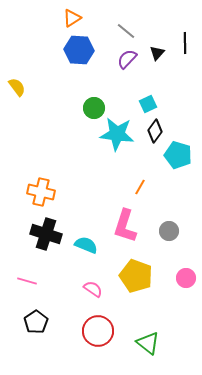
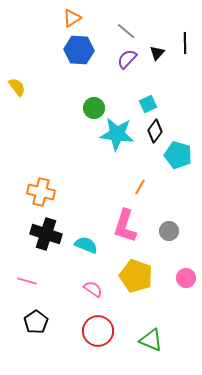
green triangle: moved 3 px right, 3 px up; rotated 15 degrees counterclockwise
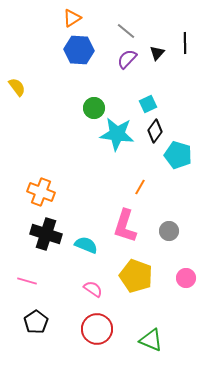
orange cross: rotated 8 degrees clockwise
red circle: moved 1 px left, 2 px up
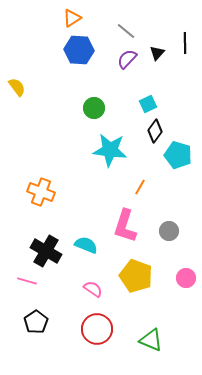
cyan star: moved 7 px left, 16 px down
black cross: moved 17 px down; rotated 12 degrees clockwise
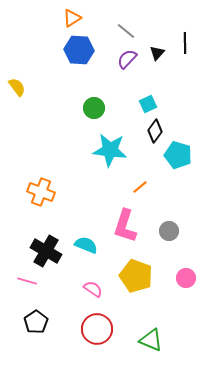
orange line: rotated 21 degrees clockwise
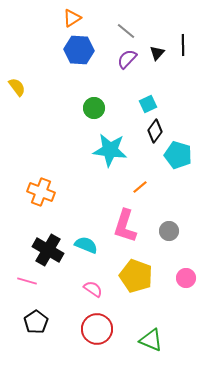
black line: moved 2 px left, 2 px down
black cross: moved 2 px right, 1 px up
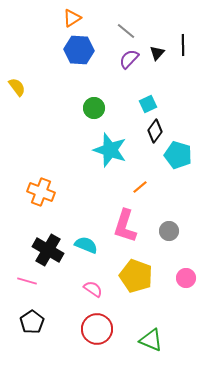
purple semicircle: moved 2 px right
cyan star: rotated 12 degrees clockwise
black pentagon: moved 4 px left
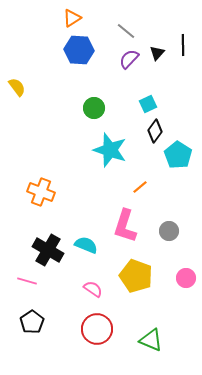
cyan pentagon: rotated 16 degrees clockwise
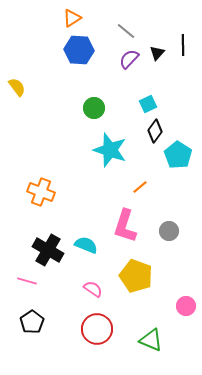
pink circle: moved 28 px down
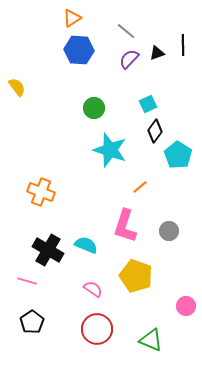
black triangle: rotated 28 degrees clockwise
